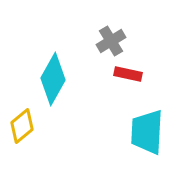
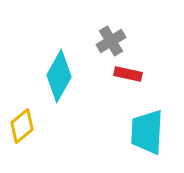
cyan diamond: moved 6 px right, 3 px up
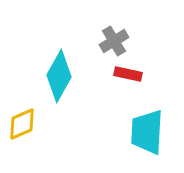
gray cross: moved 3 px right
yellow diamond: moved 2 px up; rotated 16 degrees clockwise
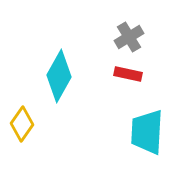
gray cross: moved 15 px right, 4 px up
yellow diamond: rotated 32 degrees counterclockwise
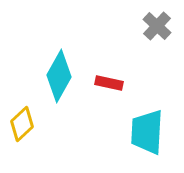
gray cross: moved 28 px right, 11 px up; rotated 16 degrees counterclockwise
red rectangle: moved 19 px left, 9 px down
yellow diamond: rotated 12 degrees clockwise
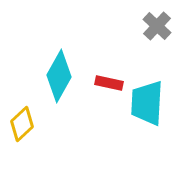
cyan trapezoid: moved 29 px up
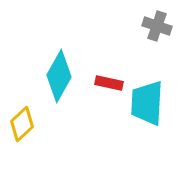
gray cross: rotated 24 degrees counterclockwise
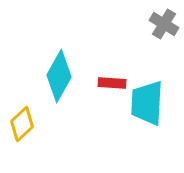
gray cross: moved 7 px right, 2 px up; rotated 12 degrees clockwise
red rectangle: moved 3 px right; rotated 8 degrees counterclockwise
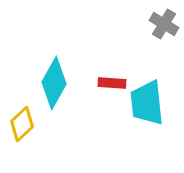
cyan diamond: moved 5 px left, 7 px down
cyan trapezoid: rotated 9 degrees counterclockwise
